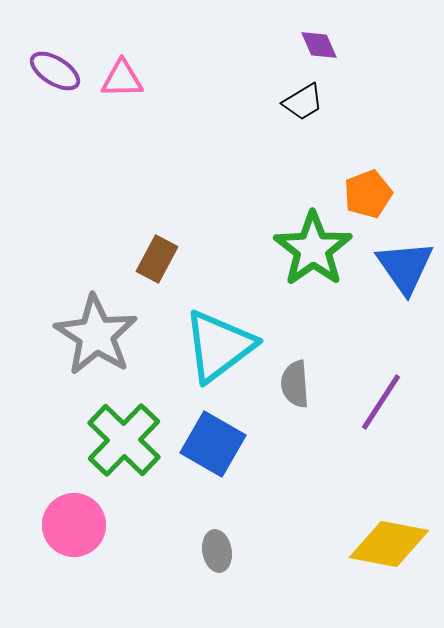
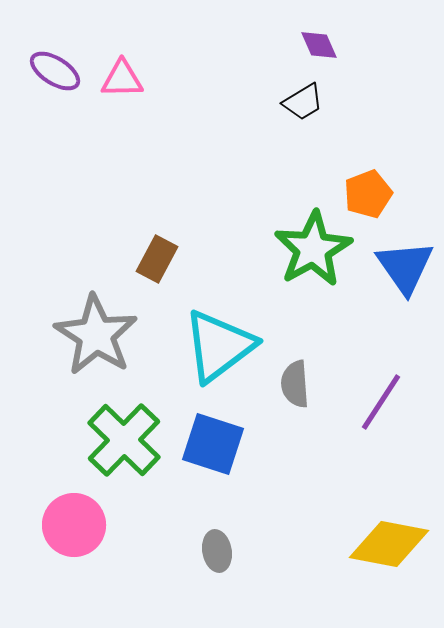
green star: rotated 6 degrees clockwise
blue square: rotated 12 degrees counterclockwise
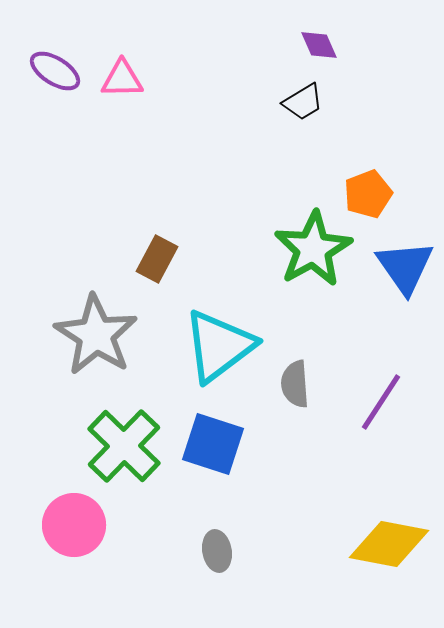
green cross: moved 6 px down
